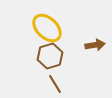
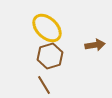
brown line: moved 11 px left, 1 px down
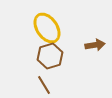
yellow ellipse: rotated 12 degrees clockwise
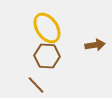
brown hexagon: moved 3 px left; rotated 20 degrees clockwise
brown line: moved 8 px left; rotated 12 degrees counterclockwise
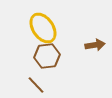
yellow ellipse: moved 4 px left
brown hexagon: rotated 10 degrees counterclockwise
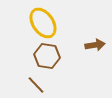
yellow ellipse: moved 5 px up
brown hexagon: rotated 15 degrees clockwise
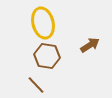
yellow ellipse: rotated 20 degrees clockwise
brown arrow: moved 5 px left; rotated 24 degrees counterclockwise
